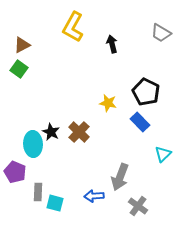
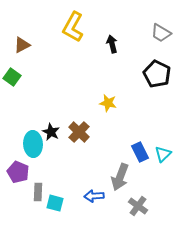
green square: moved 7 px left, 8 px down
black pentagon: moved 11 px right, 18 px up
blue rectangle: moved 30 px down; rotated 18 degrees clockwise
purple pentagon: moved 3 px right
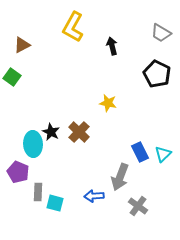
black arrow: moved 2 px down
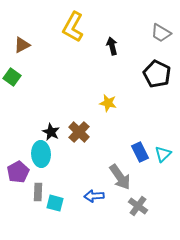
cyan ellipse: moved 8 px right, 10 px down
purple pentagon: rotated 20 degrees clockwise
gray arrow: rotated 56 degrees counterclockwise
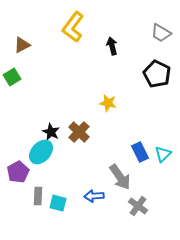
yellow L-shape: rotated 8 degrees clockwise
green square: rotated 24 degrees clockwise
cyan ellipse: moved 2 px up; rotated 45 degrees clockwise
gray rectangle: moved 4 px down
cyan square: moved 3 px right
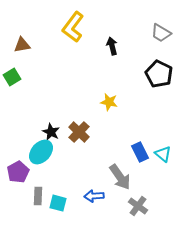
brown triangle: rotated 18 degrees clockwise
black pentagon: moved 2 px right
yellow star: moved 1 px right, 1 px up
cyan triangle: rotated 36 degrees counterclockwise
